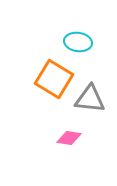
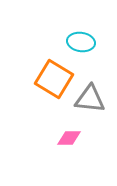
cyan ellipse: moved 3 px right
pink diamond: rotated 10 degrees counterclockwise
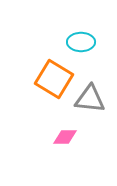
cyan ellipse: rotated 8 degrees counterclockwise
pink diamond: moved 4 px left, 1 px up
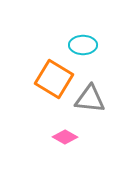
cyan ellipse: moved 2 px right, 3 px down
pink diamond: rotated 30 degrees clockwise
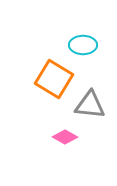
gray triangle: moved 6 px down
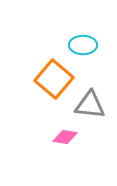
orange square: rotated 9 degrees clockwise
pink diamond: rotated 20 degrees counterclockwise
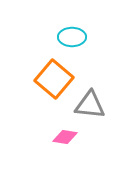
cyan ellipse: moved 11 px left, 8 px up
